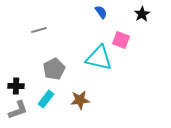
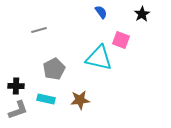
cyan rectangle: rotated 66 degrees clockwise
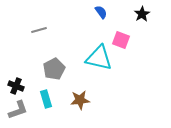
black cross: rotated 21 degrees clockwise
cyan rectangle: rotated 60 degrees clockwise
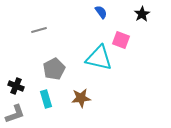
brown star: moved 1 px right, 2 px up
gray L-shape: moved 3 px left, 4 px down
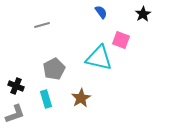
black star: moved 1 px right
gray line: moved 3 px right, 5 px up
brown star: rotated 24 degrees counterclockwise
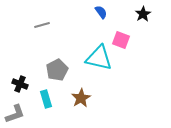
gray pentagon: moved 3 px right, 1 px down
black cross: moved 4 px right, 2 px up
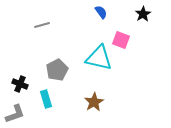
brown star: moved 13 px right, 4 px down
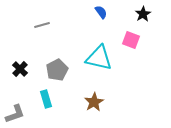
pink square: moved 10 px right
black cross: moved 15 px up; rotated 21 degrees clockwise
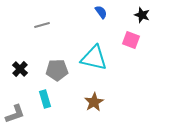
black star: moved 1 px left, 1 px down; rotated 21 degrees counterclockwise
cyan triangle: moved 5 px left
gray pentagon: rotated 25 degrees clockwise
cyan rectangle: moved 1 px left
